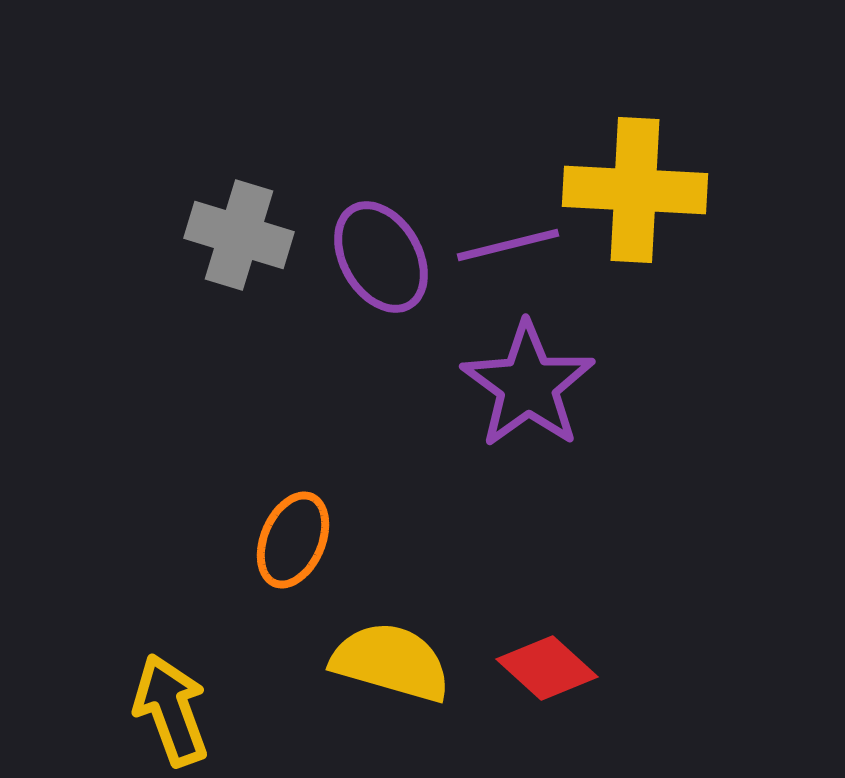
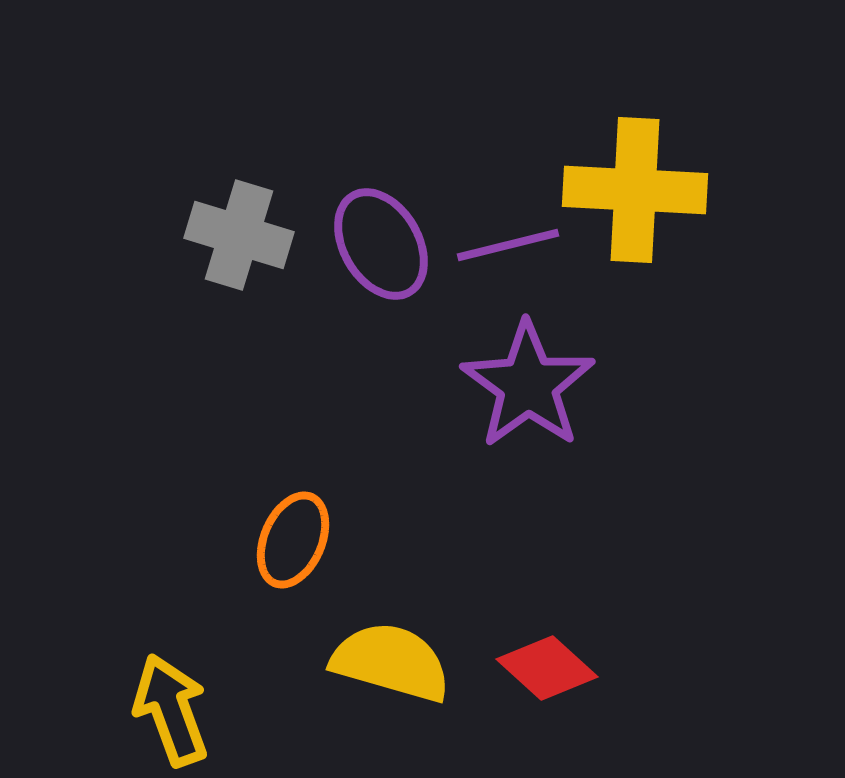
purple ellipse: moved 13 px up
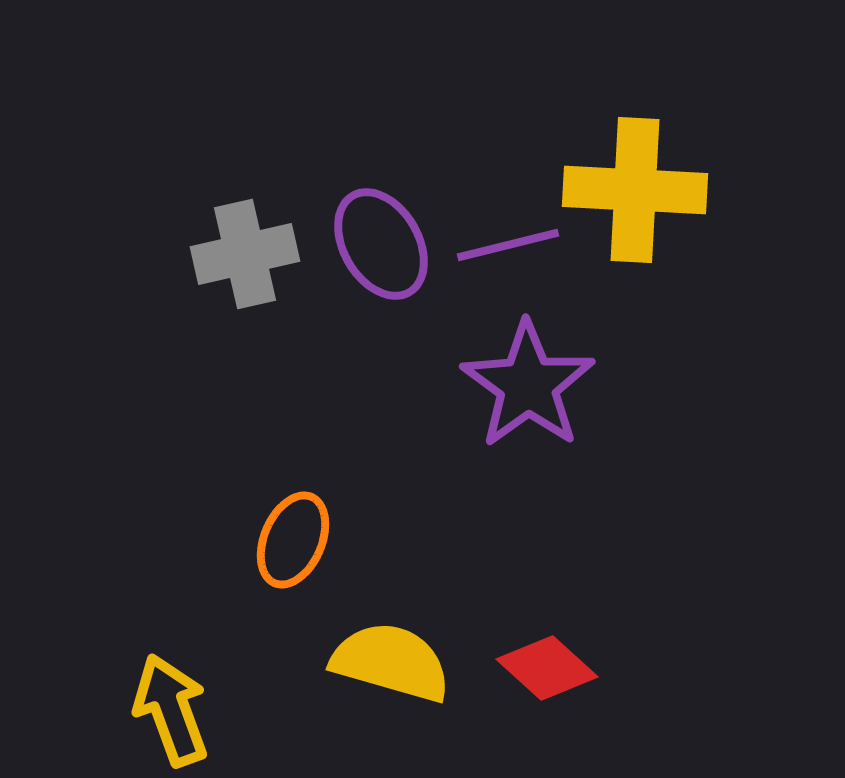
gray cross: moved 6 px right, 19 px down; rotated 30 degrees counterclockwise
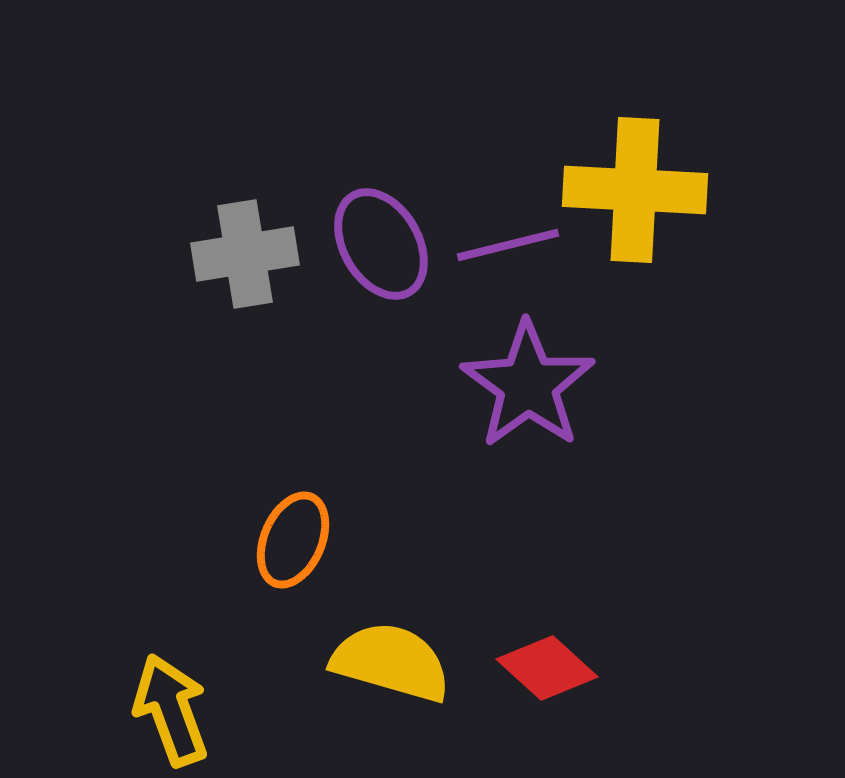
gray cross: rotated 4 degrees clockwise
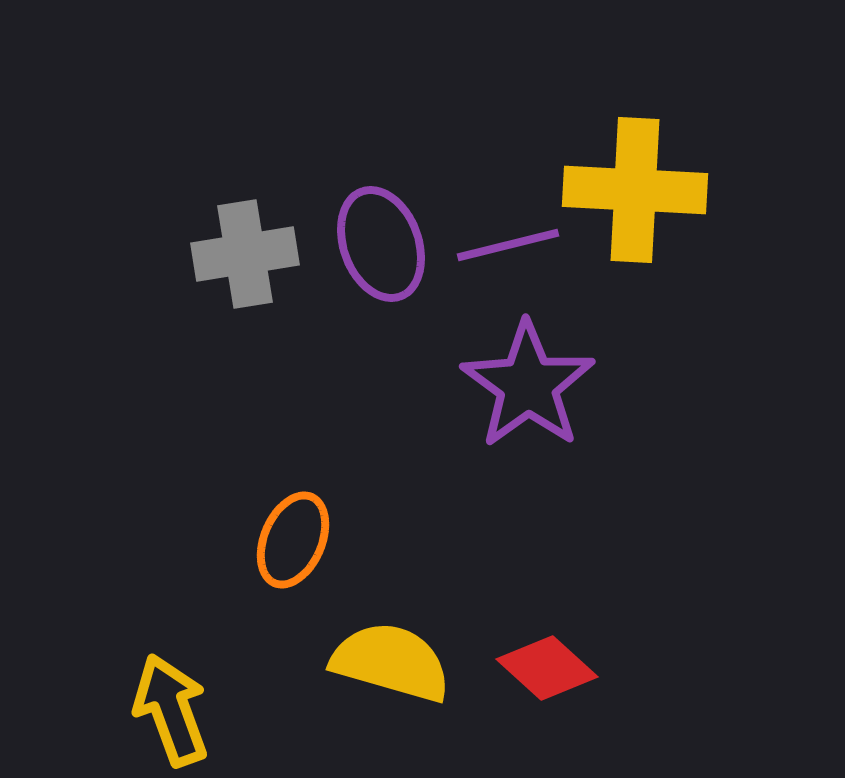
purple ellipse: rotated 10 degrees clockwise
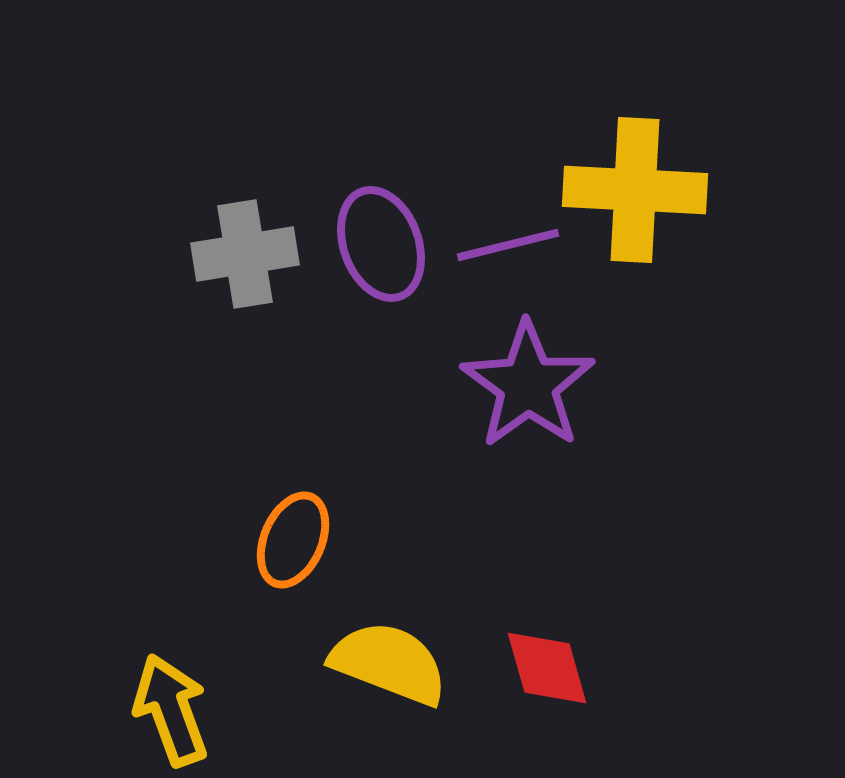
yellow semicircle: moved 2 px left, 1 px down; rotated 5 degrees clockwise
red diamond: rotated 32 degrees clockwise
